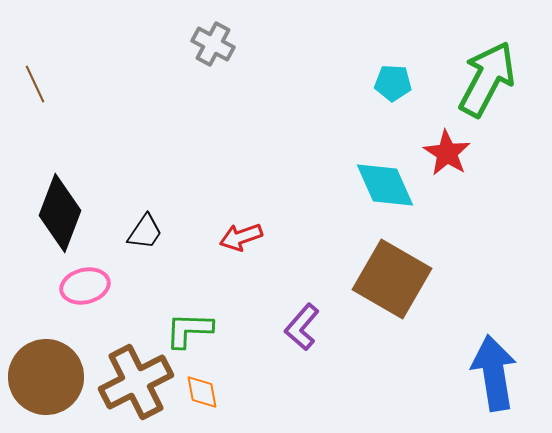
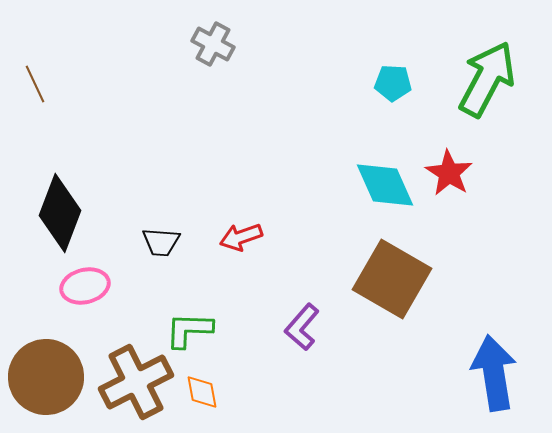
red star: moved 2 px right, 20 px down
black trapezoid: moved 16 px right, 10 px down; rotated 60 degrees clockwise
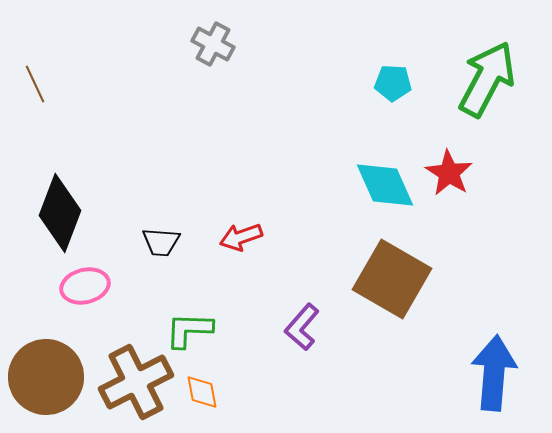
blue arrow: rotated 14 degrees clockwise
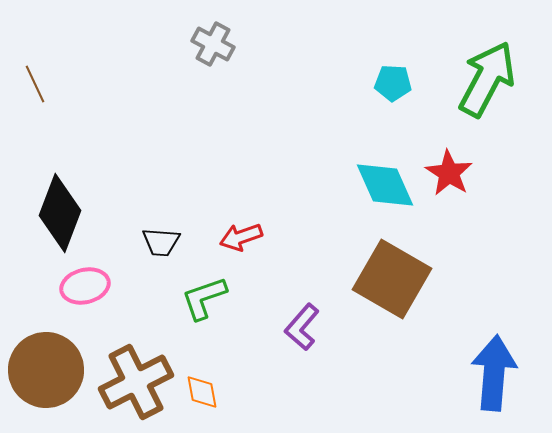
green L-shape: moved 15 px right, 32 px up; rotated 21 degrees counterclockwise
brown circle: moved 7 px up
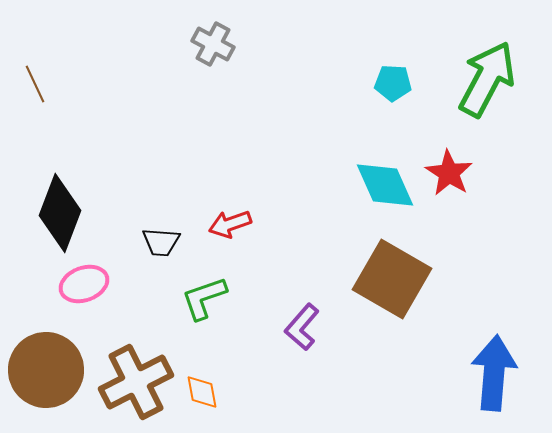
red arrow: moved 11 px left, 13 px up
pink ellipse: moved 1 px left, 2 px up; rotated 6 degrees counterclockwise
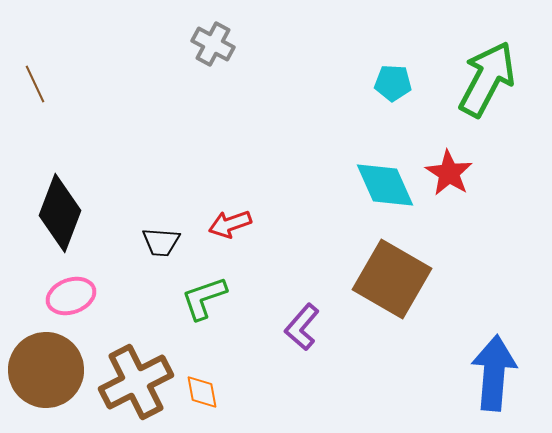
pink ellipse: moved 13 px left, 12 px down
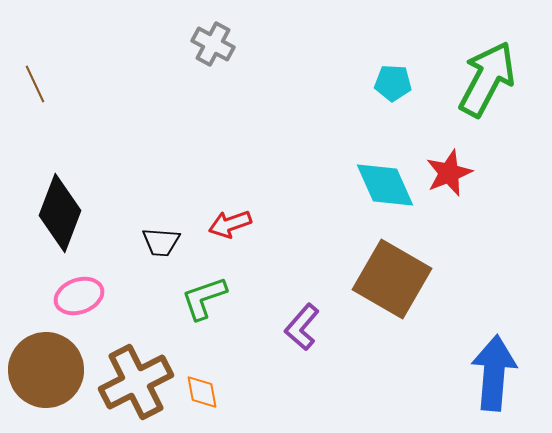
red star: rotated 18 degrees clockwise
pink ellipse: moved 8 px right
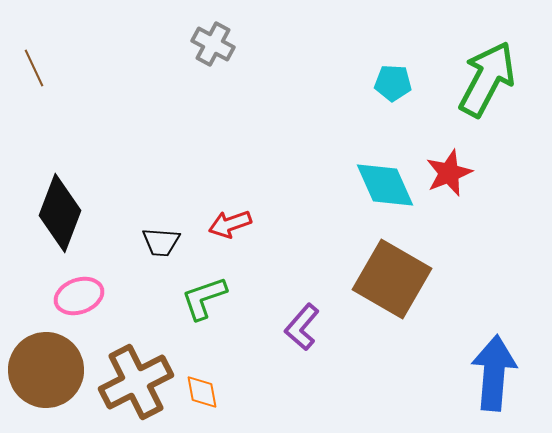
brown line: moved 1 px left, 16 px up
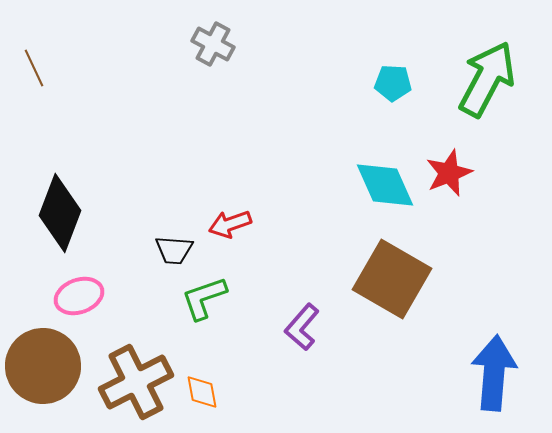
black trapezoid: moved 13 px right, 8 px down
brown circle: moved 3 px left, 4 px up
